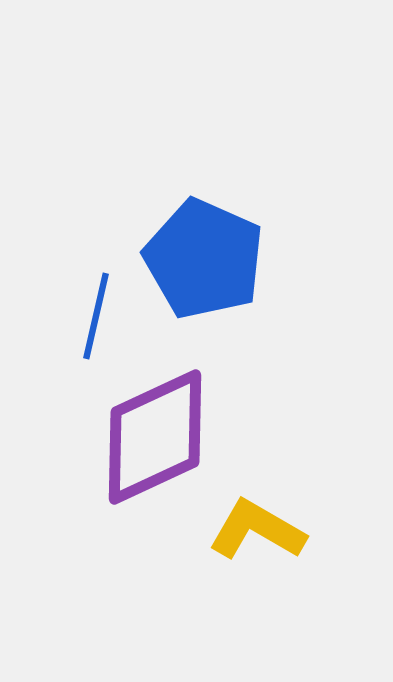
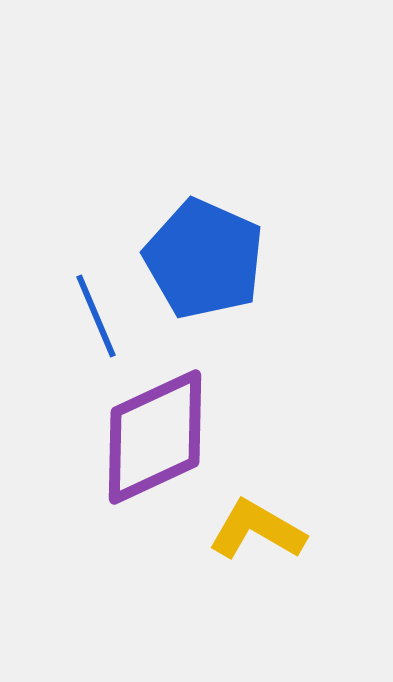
blue line: rotated 36 degrees counterclockwise
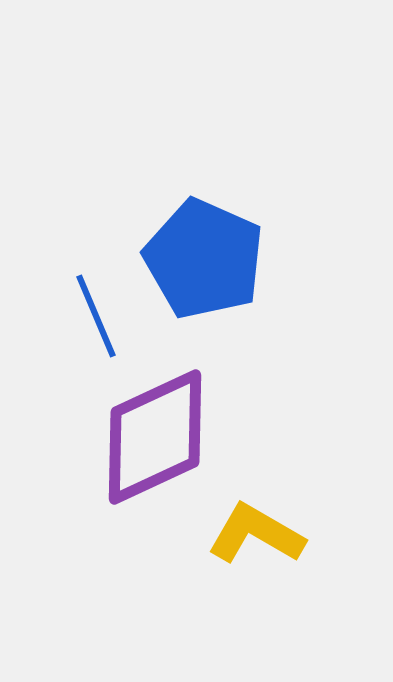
yellow L-shape: moved 1 px left, 4 px down
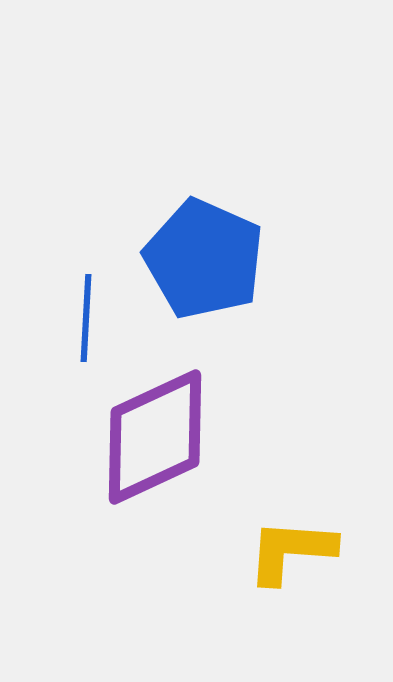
blue line: moved 10 px left, 2 px down; rotated 26 degrees clockwise
yellow L-shape: moved 35 px right, 17 px down; rotated 26 degrees counterclockwise
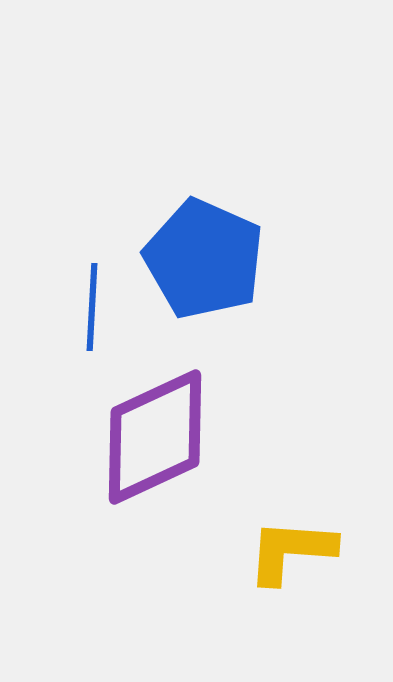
blue line: moved 6 px right, 11 px up
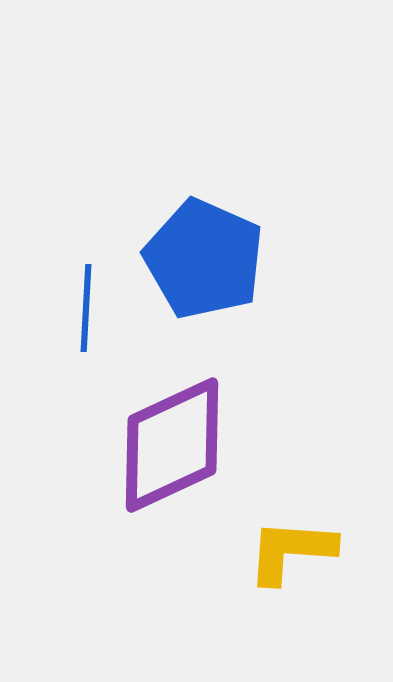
blue line: moved 6 px left, 1 px down
purple diamond: moved 17 px right, 8 px down
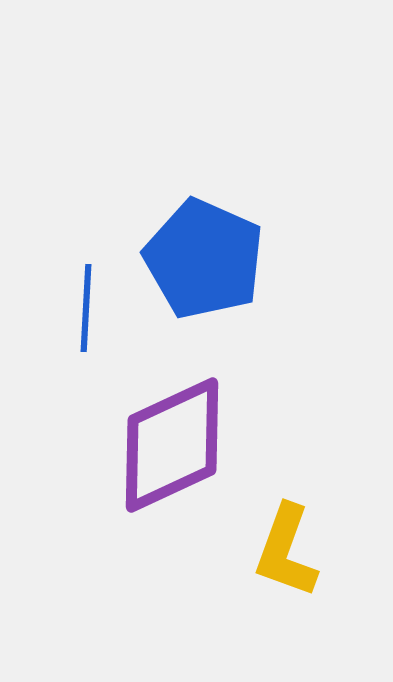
yellow L-shape: moved 5 px left; rotated 74 degrees counterclockwise
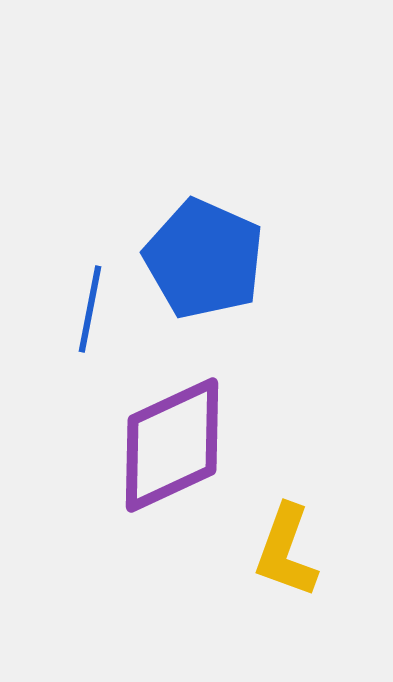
blue line: moved 4 px right, 1 px down; rotated 8 degrees clockwise
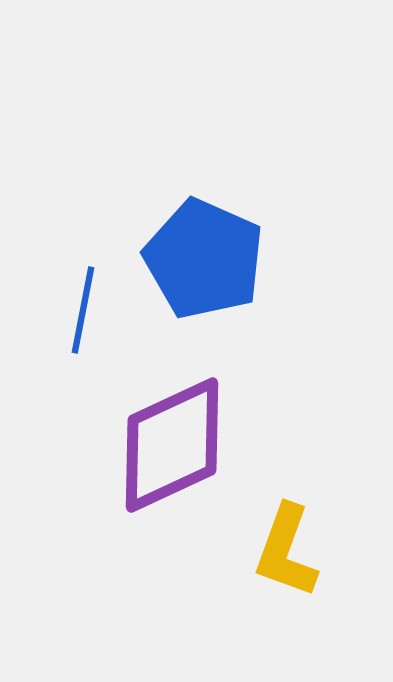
blue line: moved 7 px left, 1 px down
